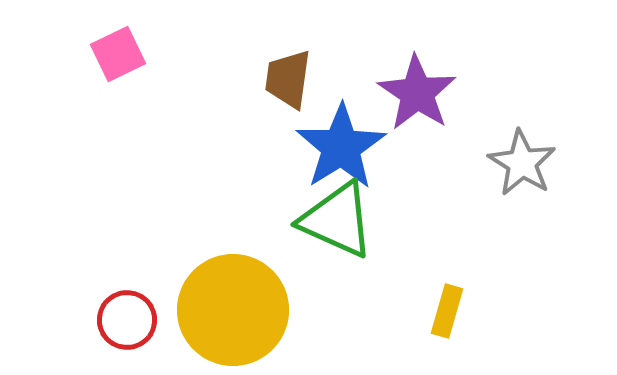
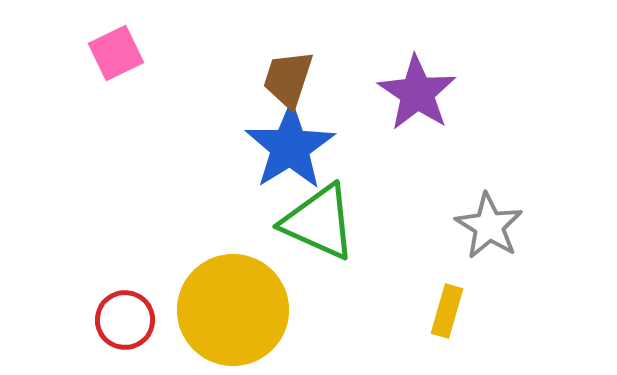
pink square: moved 2 px left, 1 px up
brown trapezoid: rotated 10 degrees clockwise
blue star: moved 51 px left
gray star: moved 33 px left, 63 px down
green triangle: moved 18 px left, 2 px down
red circle: moved 2 px left
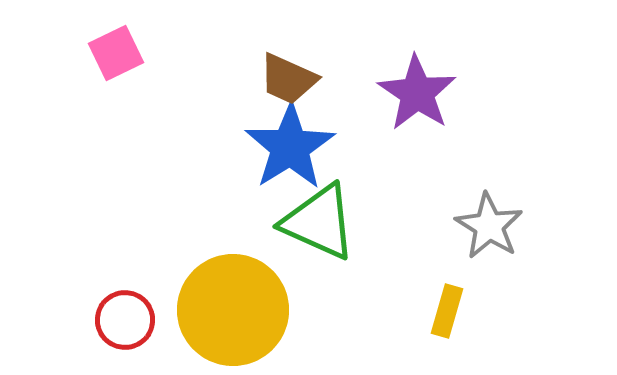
brown trapezoid: rotated 84 degrees counterclockwise
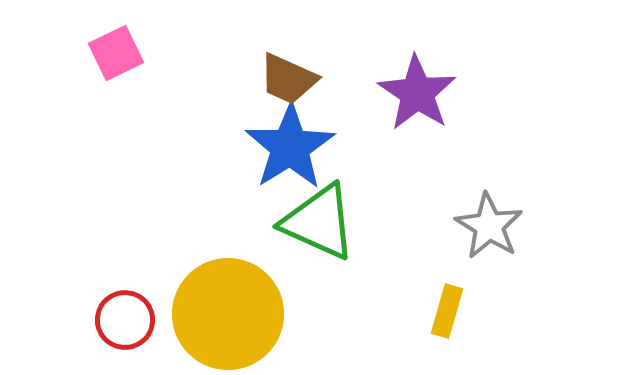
yellow circle: moved 5 px left, 4 px down
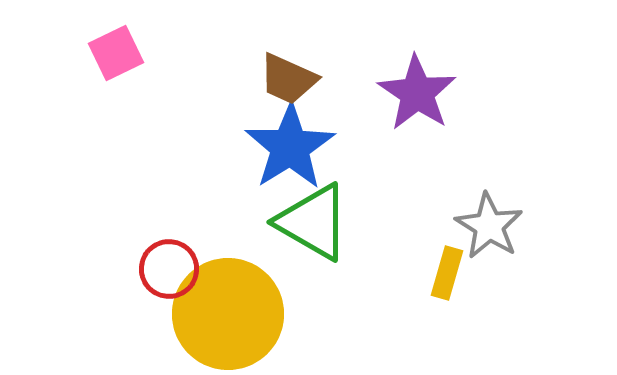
green triangle: moved 6 px left; rotated 6 degrees clockwise
yellow rectangle: moved 38 px up
red circle: moved 44 px right, 51 px up
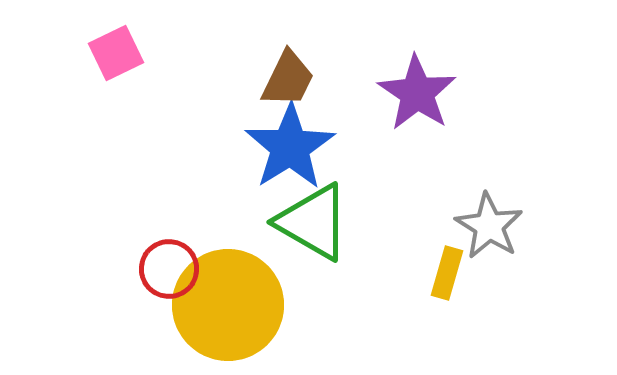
brown trapezoid: rotated 88 degrees counterclockwise
yellow circle: moved 9 px up
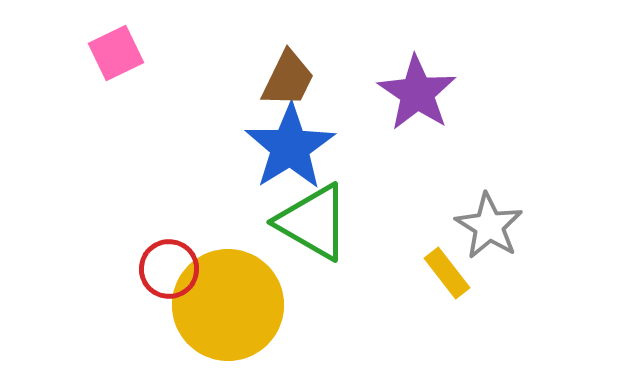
yellow rectangle: rotated 54 degrees counterclockwise
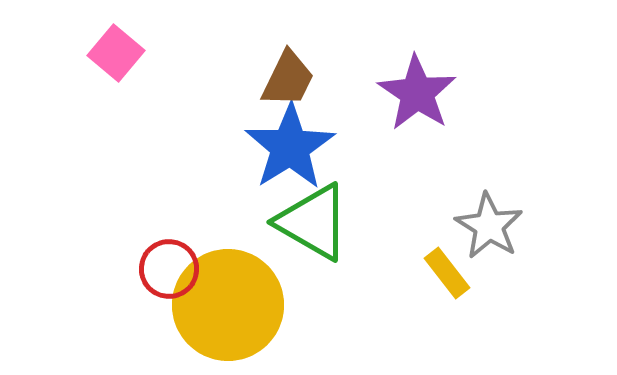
pink square: rotated 24 degrees counterclockwise
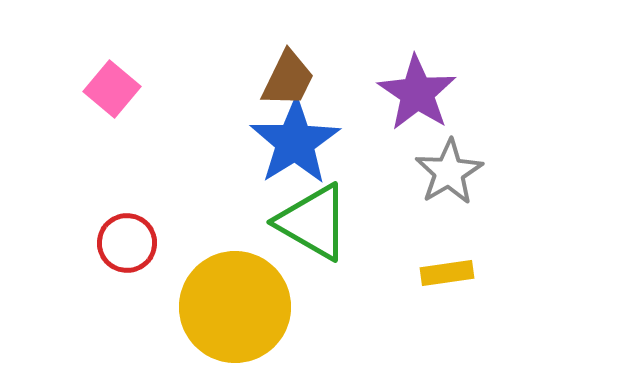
pink square: moved 4 px left, 36 px down
blue star: moved 5 px right, 5 px up
gray star: moved 40 px left, 54 px up; rotated 10 degrees clockwise
red circle: moved 42 px left, 26 px up
yellow rectangle: rotated 60 degrees counterclockwise
yellow circle: moved 7 px right, 2 px down
